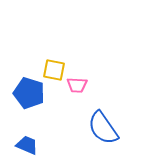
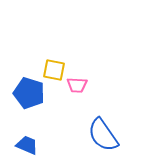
blue semicircle: moved 7 px down
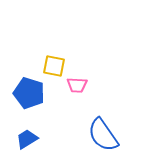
yellow square: moved 4 px up
blue trapezoid: moved 6 px up; rotated 55 degrees counterclockwise
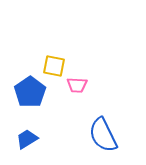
blue pentagon: moved 1 px right, 1 px up; rotated 20 degrees clockwise
blue semicircle: rotated 9 degrees clockwise
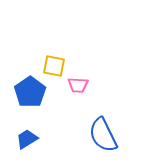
pink trapezoid: moved 1 px right
